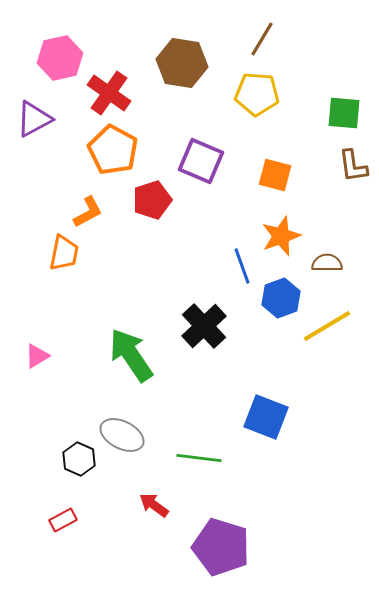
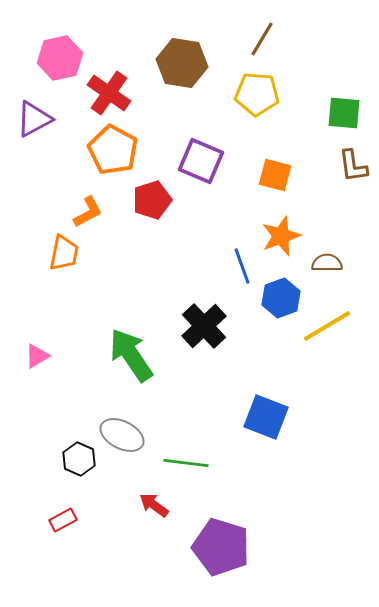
green line: moved 13 px left, 5 px down
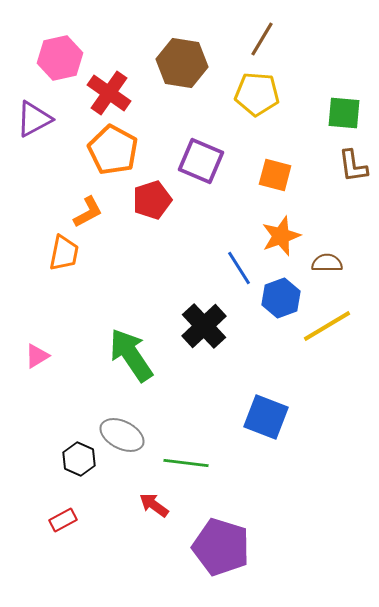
blue line: moved 3 px left, 2 px down; rotated 12 degrees counterclockwise
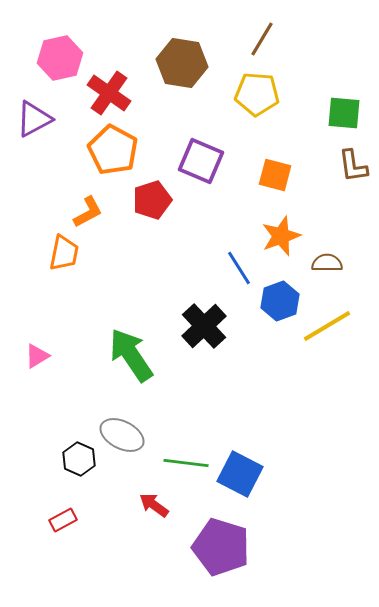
blue hexagon: moved 1 px left, 3 px down
blue square: moved 26 px left, 57 px down; rotated 6 degrees clockwise
